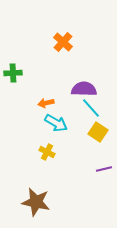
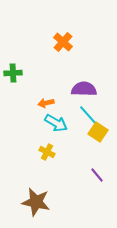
cyan line: moved 3 px left, 7 px down
purple line: moved 7 px left, 6 px down; rotated 63 degrees clockwise
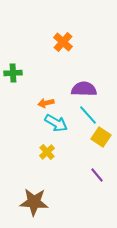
yellow square: moved 3 px right, 5 px down
yellow cross: rotated 21 degrees clockwise
brown star: moved 2 px left; rotated 8 degrees counterclockwise
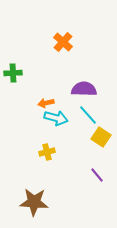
cyan arrow: moved 5 px up; rotated 15 degrees counterclockwise
yellow cross: rotated 28 degrees clockwise
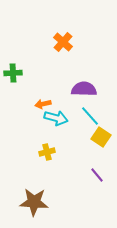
orange arrow: moved 3 px left, 1 px down
cyan line: moved 2 px right, 1 px down
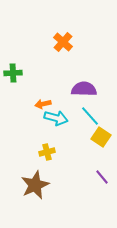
purple line: moved 5 px right, 2 px down
brown star: moved 1 px right, 17 px up; rotated 28 degrees counterclockwise
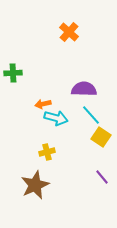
orange cross: moved 6 px right, 10 px up
cyan line: moved 1 px right, 1 px up
